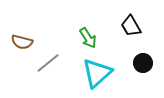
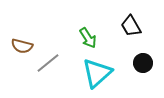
brown semicircle: moved 4 px down
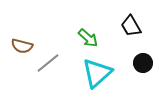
green arrow: rotated 15 degrees counterclockwise
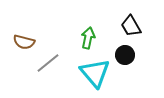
green arrow: rotated 120 degrees counterclockwise
brown semicircle: moved 2 px right, 4 px up
black circle: moved 18 px left, 8 px up
cyan triangle: moved 2 px left; rotated 28 degrees counterclockwise
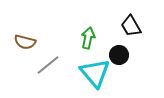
brown semicircle: moved 1 px right
black circle: moved 6 px left
gray line: moved 2 px down
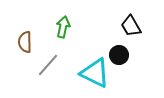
green arrow: moved 25 px left, 11 px up
brown semicircle: rotated 75 degrees clockwise
gray line: rotated 10 degrees counterclockwise
cyan triangle: rotated 24 degrees counterclockwise
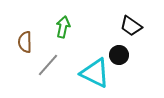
black trapezoid: rotated 25 degrees counterclockwise
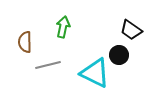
black trapezoid: moved 4 px down
gray line: rotated 35 degrees clockwise
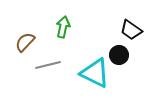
brown semicircle: rotated 45 degrees clockwise
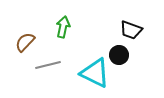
black trapezoid: rotated 15 degrees counterclockwise
